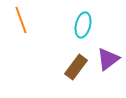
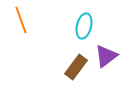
cyan ellipse: moved 1 px right, 1 px down
purple triangle: moved 2 px left, 3 px up
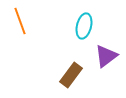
orange line: moved 1 px left, 1 px down
brown rectangle: moved 5 px left, 8 px down
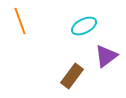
cyan ellipse: rotated 50 degrees clockwise
brown rectangle: moved 1 px right, 1 px down
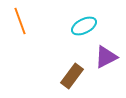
purple triangle: moved 1 px down; rotated 10 degrees clockwise
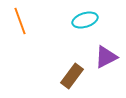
cyan ellipse: moved 1 px right, 6 px up; rotated 10 degrees clockwise
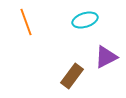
orange line: moved 6 px right, 1 px down
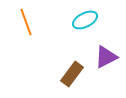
cyan ellipse: rotated 10 degrees counterclockwise
brown rectangle: moved 2 px up
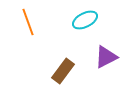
orange line: moved 2 px right
brown rectangle: moved 9 px left, 3 px up
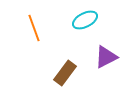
orange line: moved 6 px right, 6 px down
brown rectangle: moved 2 px right, 2 px down
